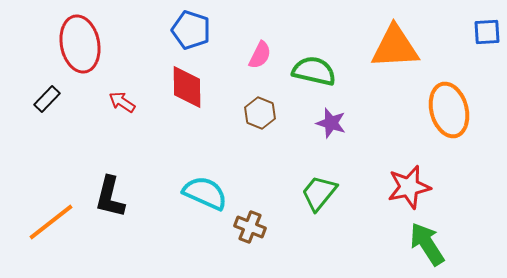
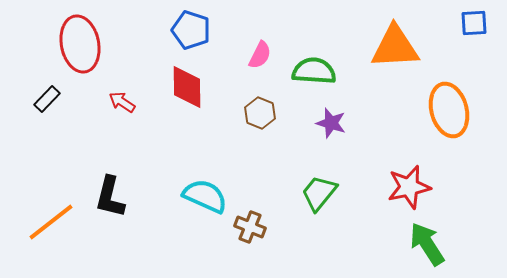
blue square: moved 13 px left, 9 px up
green semicircle: rotated 9 degrees counterclockwise
cyan semicircle: moved 3 px down
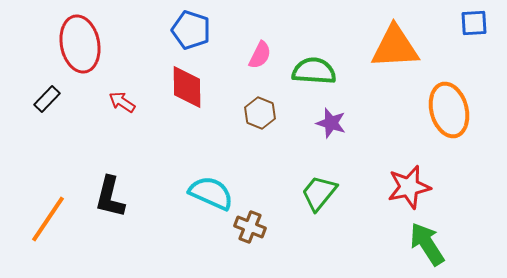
cyan semicircle: moved 6 px right, 3 px up
orange line: moved 3 px left, 3 px up; rotated 18 degrees counterclockwise
